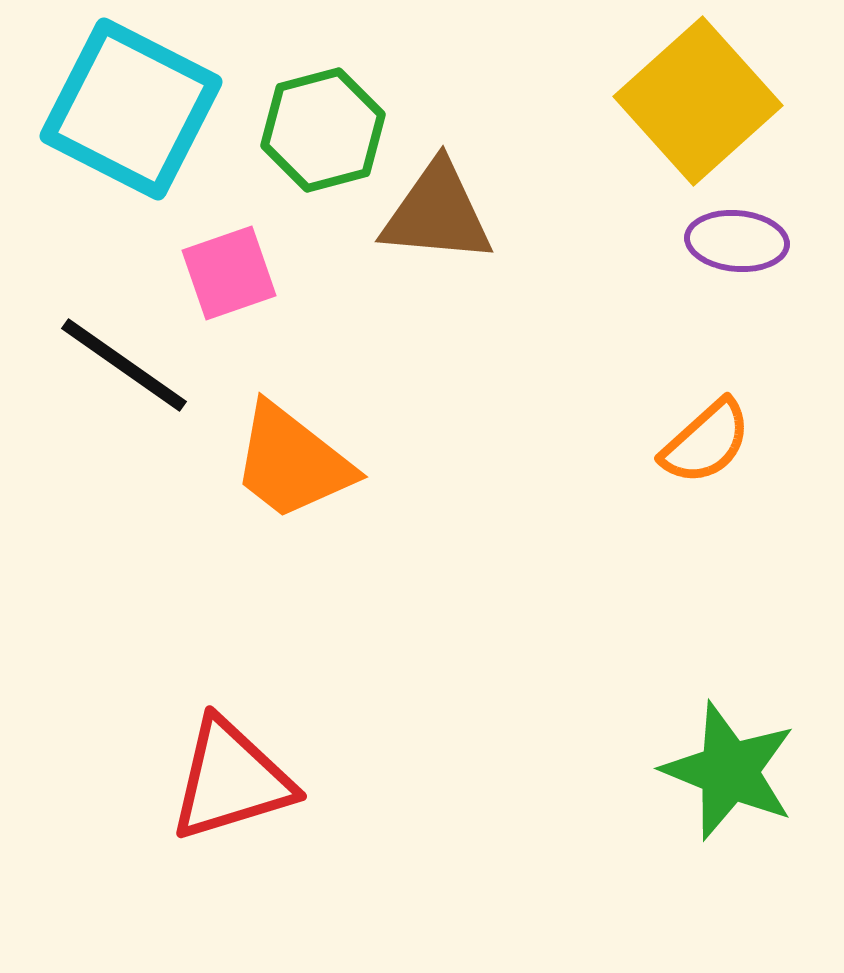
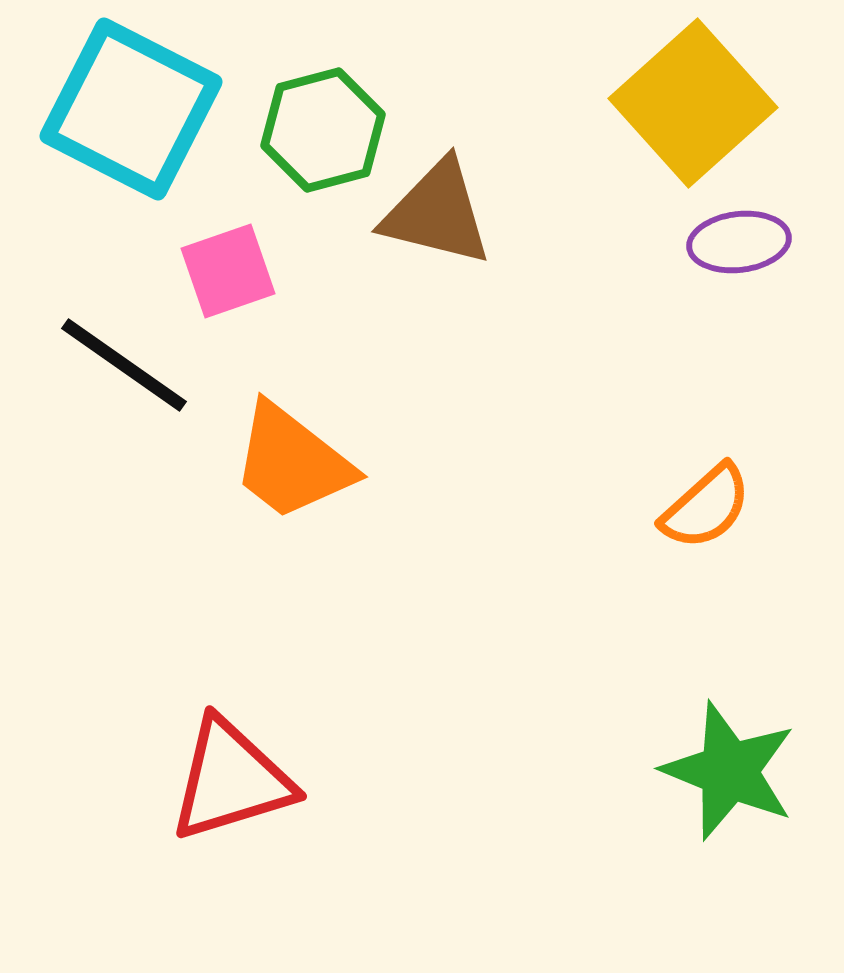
yellow square: moved 5 px left, 2 px down
brown triangle: rotated 9 degrees clockwise
purple ellipse: moved 2 px right, 1 px down; rotated 12 degrees counterclockwise
pink square: moved 1 px left, 2 px up
orange semicircle: moved 65 px down
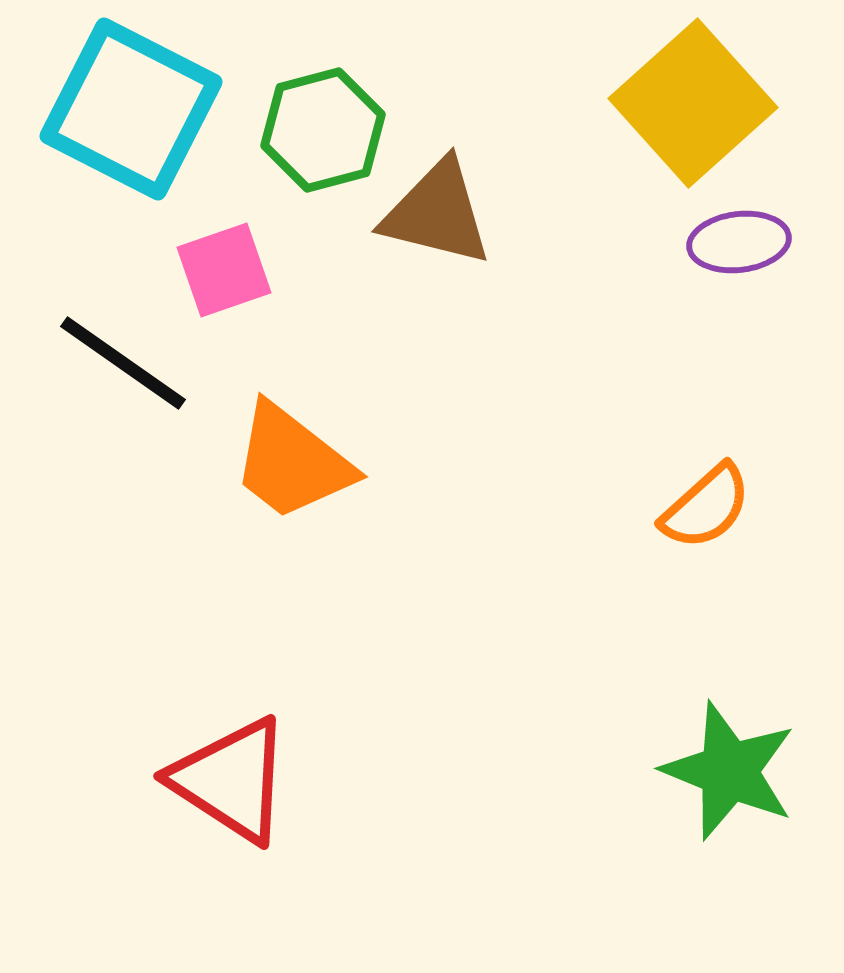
pink square: moved 4 px left, 1 px up
black line: moved 1 px left, 2 px up
red triangle: rotated 50 degrees clockwise
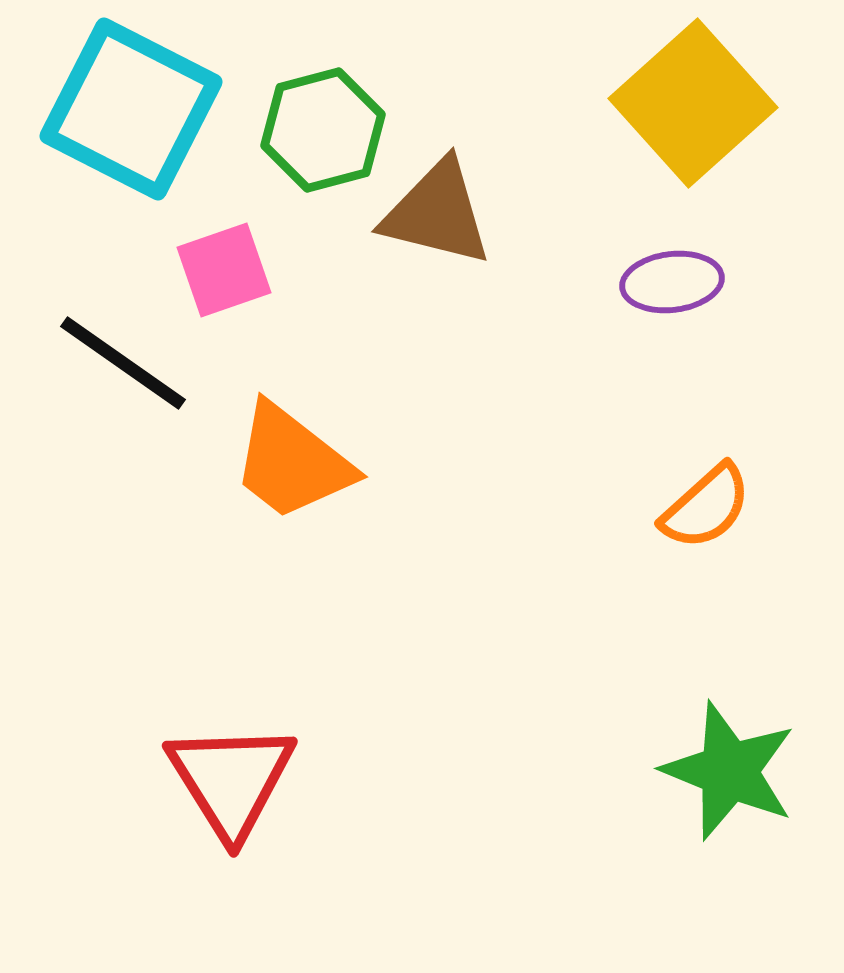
purple ellipse: moved 67 px left, 40 px down
red triangle: rotated 25 degrees clockwise
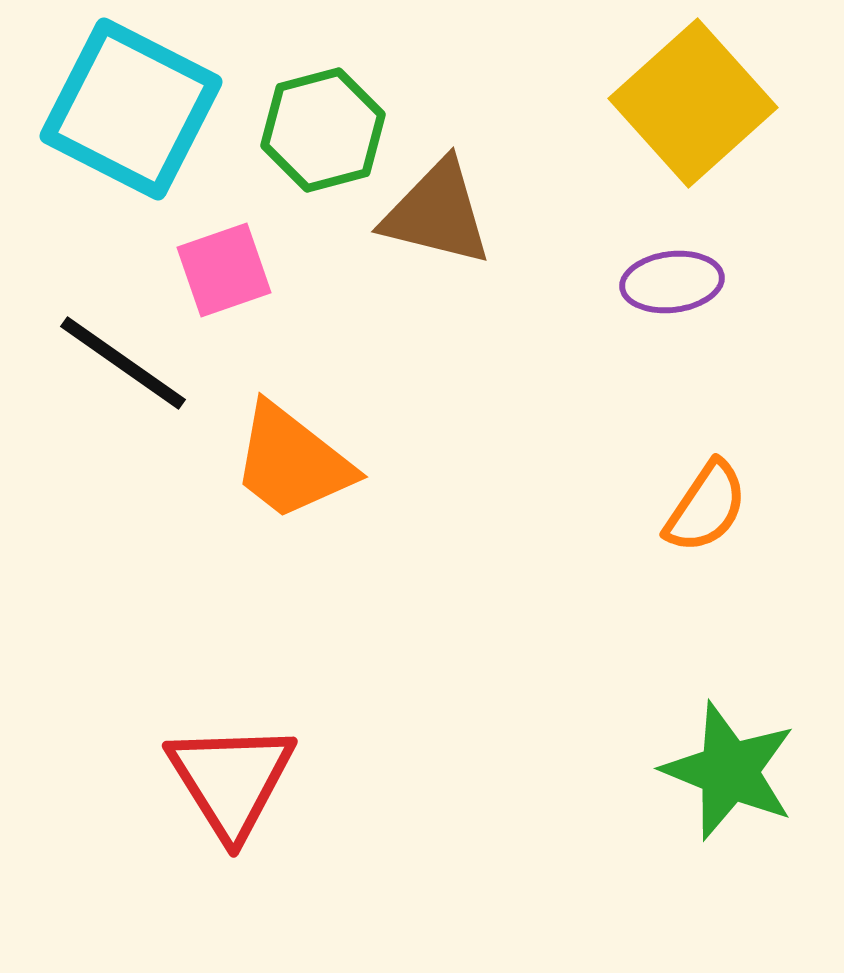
orange semicircle: rotated 14 degrees counterclockwise
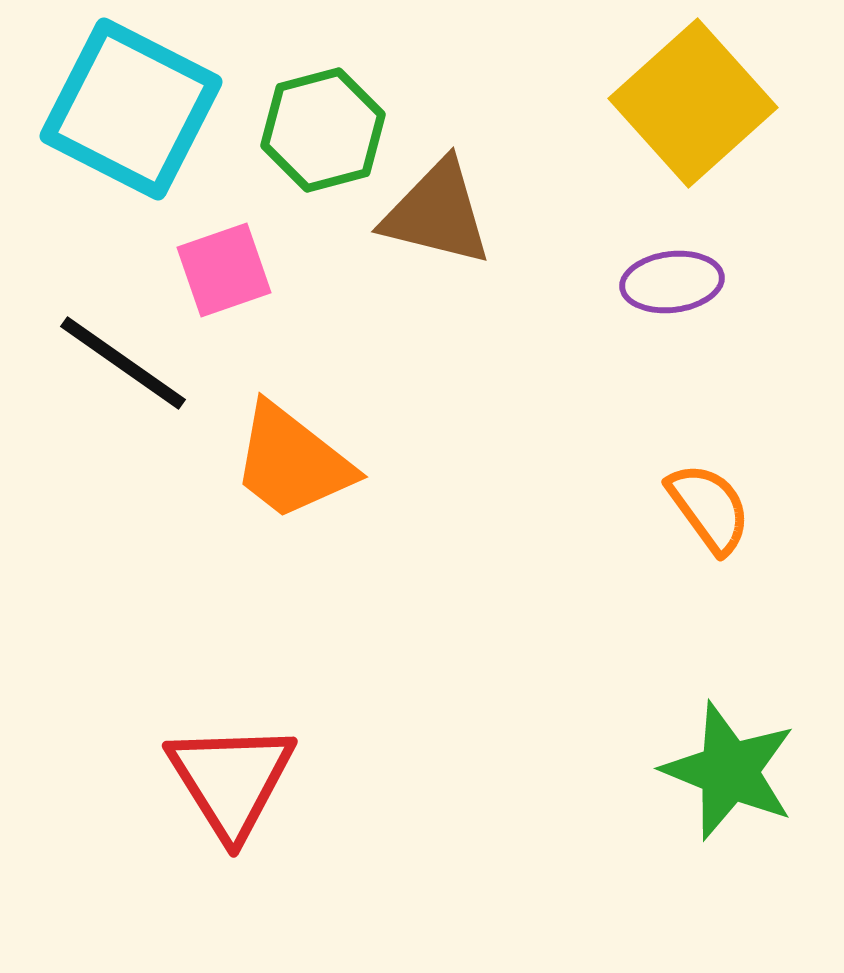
orange semicircle: moved 3 px right, 1 px down; rotated 70 degrees counterclockwise
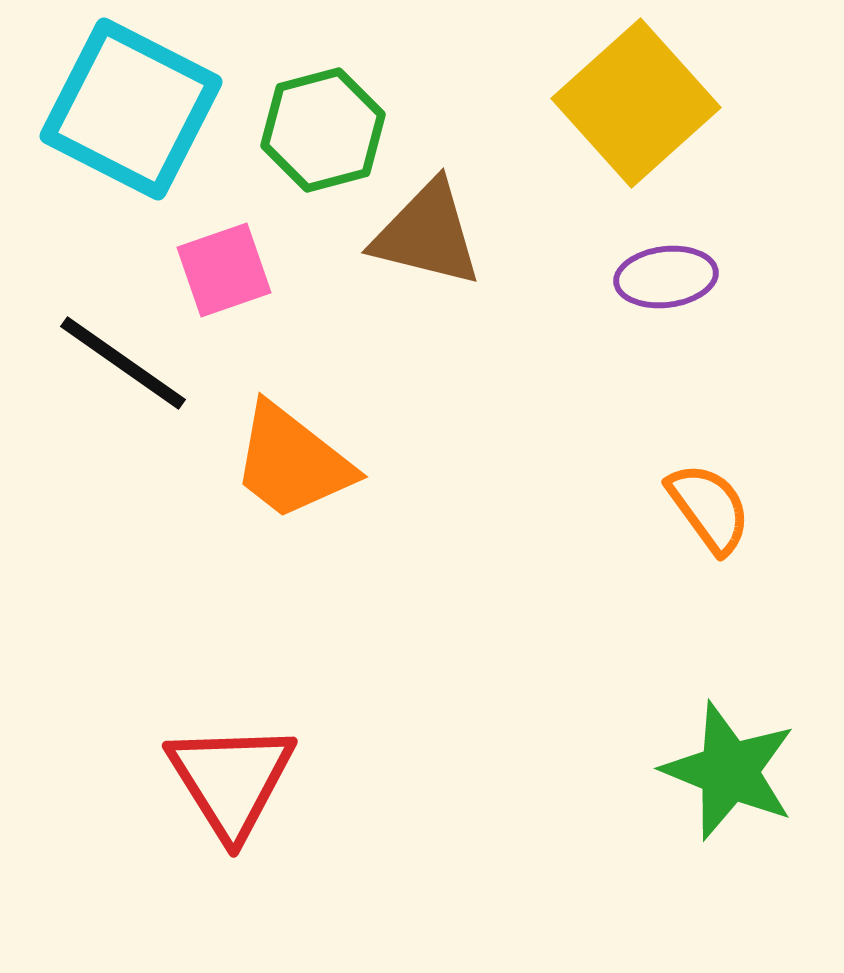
yellow square: moved 57 px left
brown triangle: moved 10 px left, 21 px down
purple ellipse: moved 6 px left, 5 px up
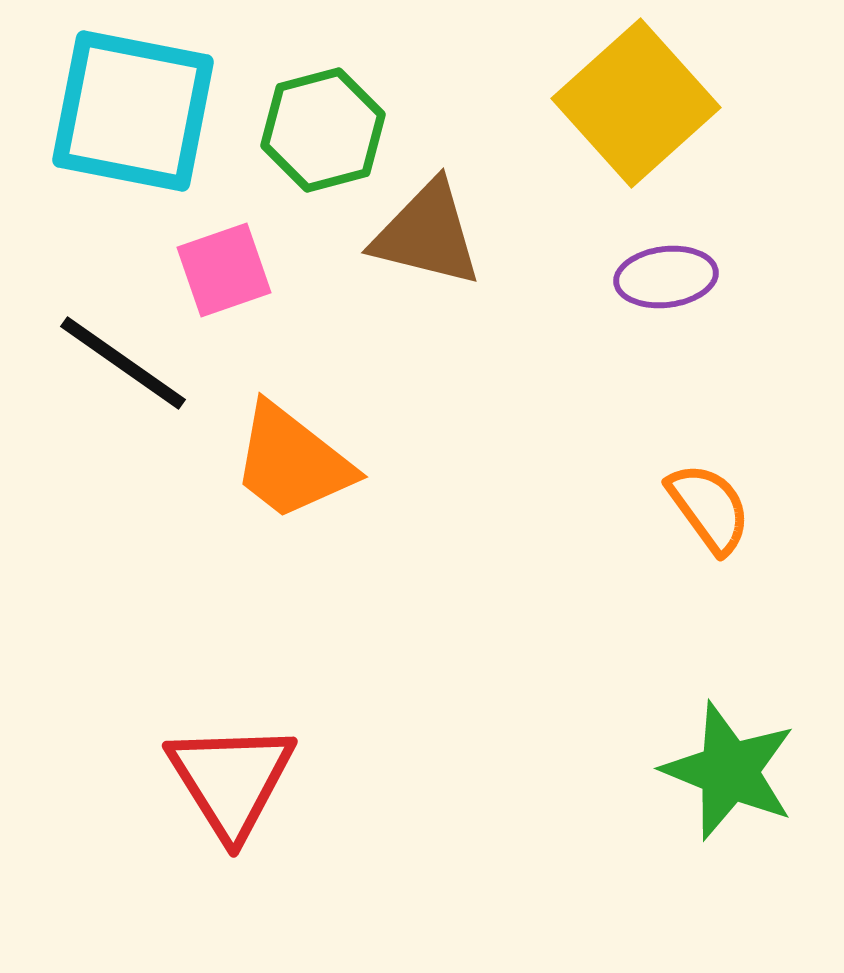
cyan square: moved 2 px right, 2 px down; rotated 16 degrees counterclockwise
